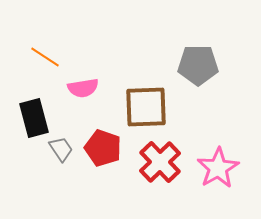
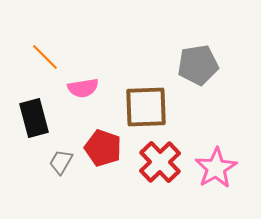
orange line: rotated 12 degrees clockwise
gray pentagon: rotated 9 degrees counterclockwise
gray trapezoid: moved 13 px down; rotated 116 degrees counterclockwise
pink star: moved 2 px left
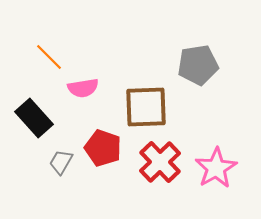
orange line: moved 4 px right
black rectangle: rotated 27 degrees counterclockwise
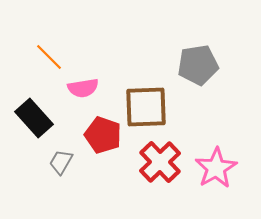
red pentagon: moved 13 px up
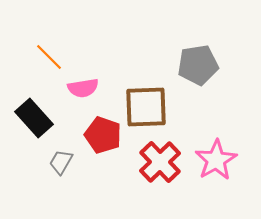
pink star: moved 8 px up
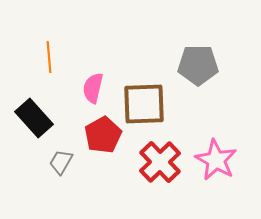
orange line: rotated 40 degrees clockwise
gray pentagon: rotated 9 degrees clockwise
pink semicircle: moved 10 px right; rotated 112 degrees clockwise
brown square: moved 2 px left, 3 px up
red pentagon: rotated 24 degrees clockwise
pink star: rotated 12 degrees counterclockwise
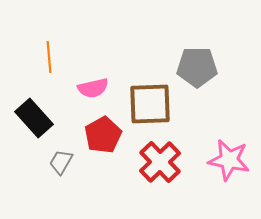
gray pentagon: moved 1 px left, 2 px down
pink semicircle: rotated 116 degrees counterclockwise
brown square: moved 6 px right
pink star: moved 13 px right; rotated 18 degrees counterclockwise
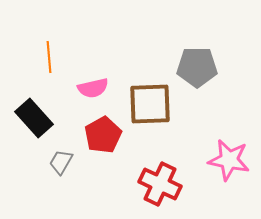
red cross: moved 22 px down; rotated 21 degrees counterclockwise
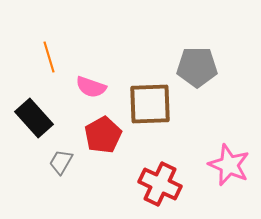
orange line: rotated 12 degrees counterclockwise
pink semicircle: moved 2 px left, 1 px up; rotated 32 degrees clockwise
pink star: moved 5 px down; rotated 12 degrees clockwise
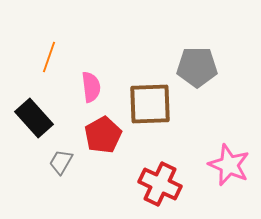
orange line: rotated 36 degrees clockwise
pink semicircle: rotated 116 degrees counterclockwise
